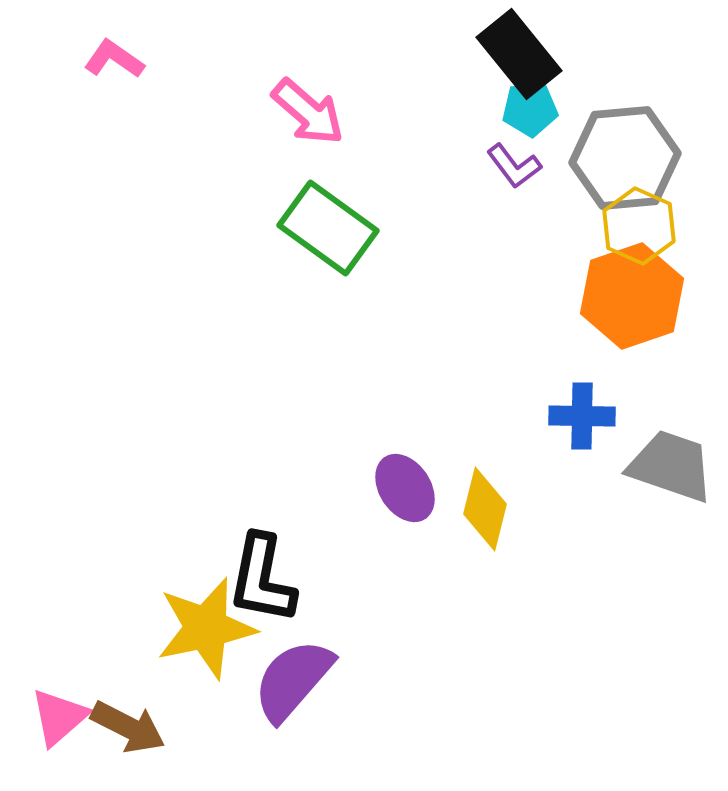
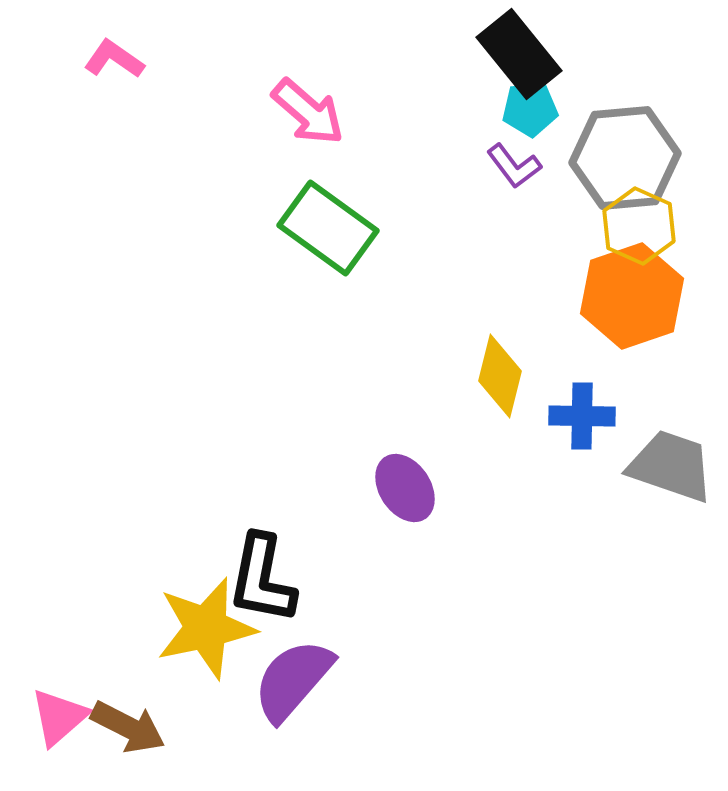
yellow diamond: moved 15 px right, 133 px up
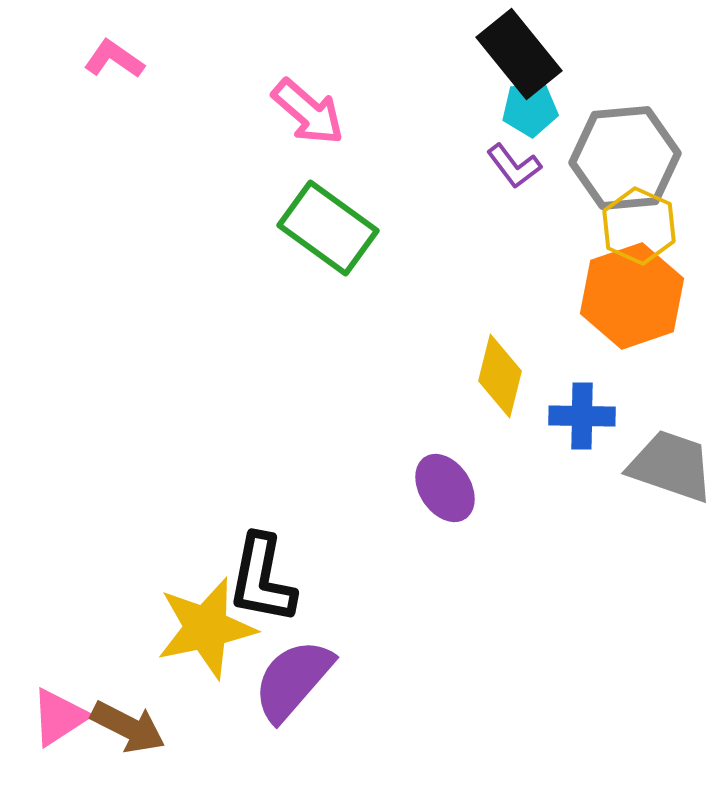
purple ellipse: moved 40 px right
pink triangle: rotated 8 degrees clockwise
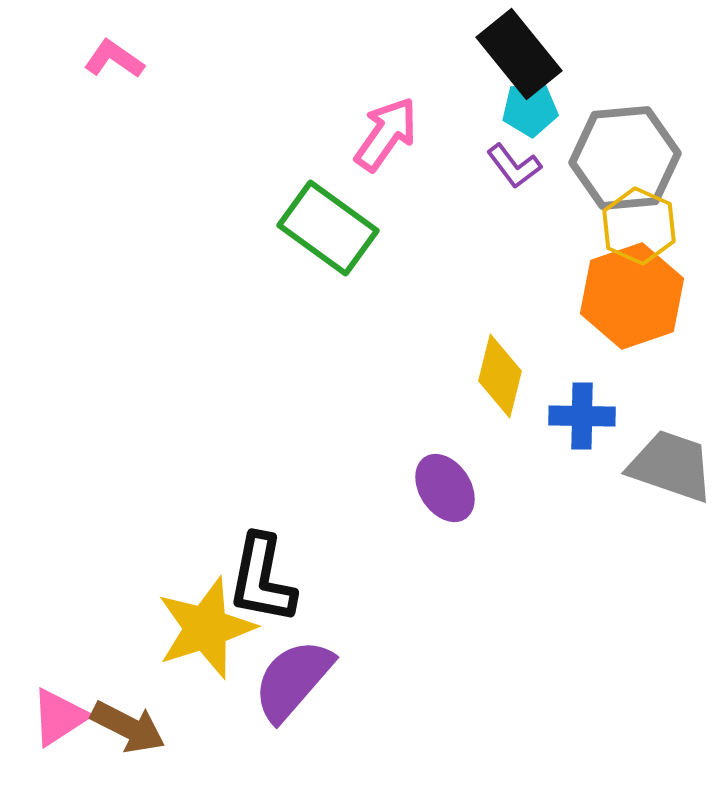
pink arrow: moved 78 px right, 22 px down; rotated 96 degrees counterclockwise
yellow star: rotated 6 degrees counterclockwise
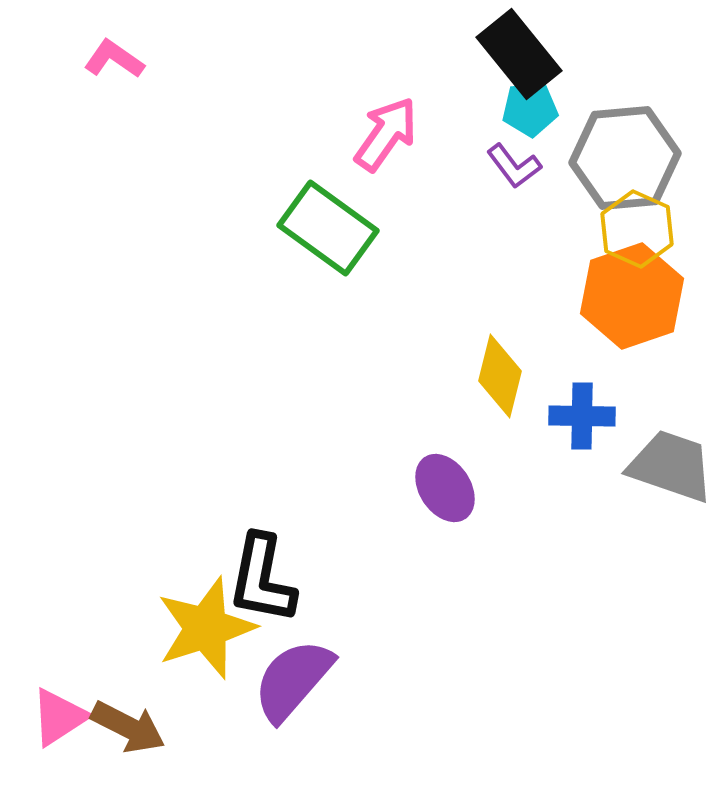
yellow hexagon: moved 2 px left, 3 px down
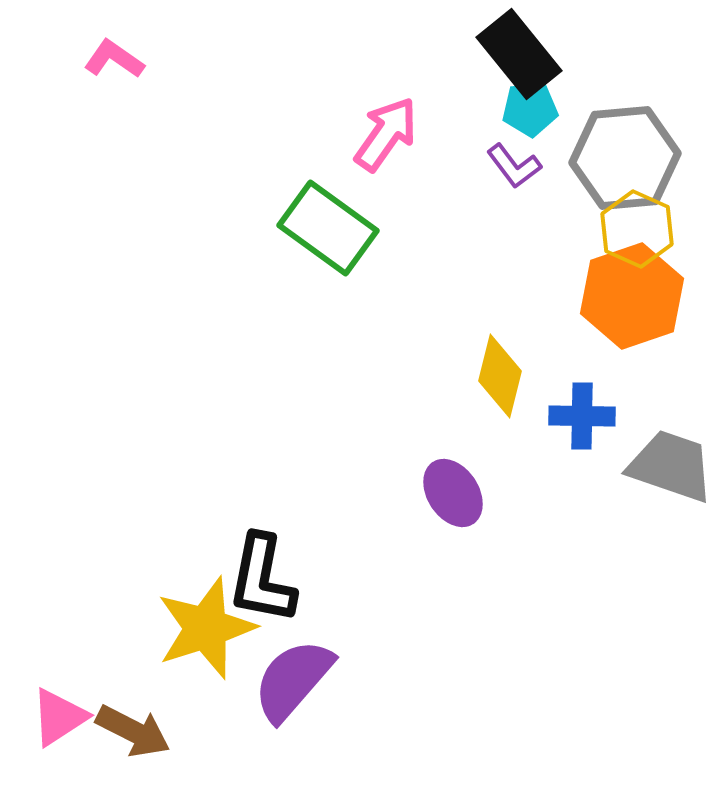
purple ellipse: moved 8 px right, 5 px down
brown arrow: moved 5 px right, 4 px down
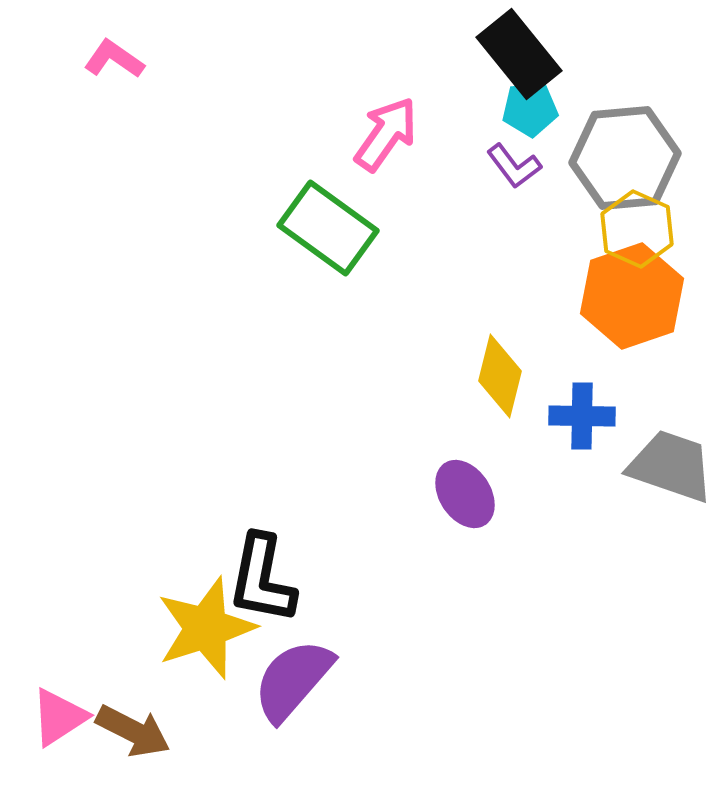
purple ellipse: moved 12 px right, 1 px down
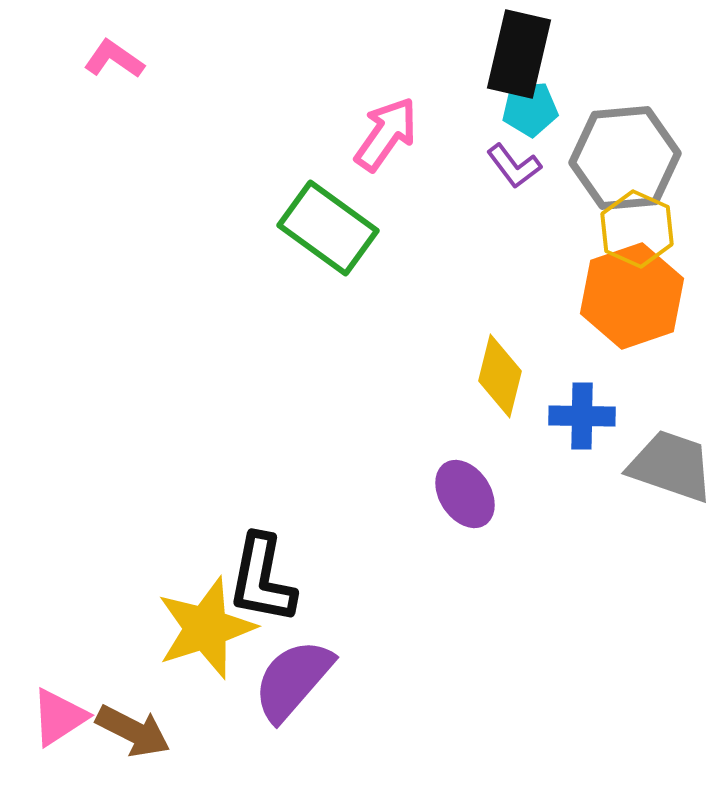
black rectangle: rotated 52 degrees clockwise
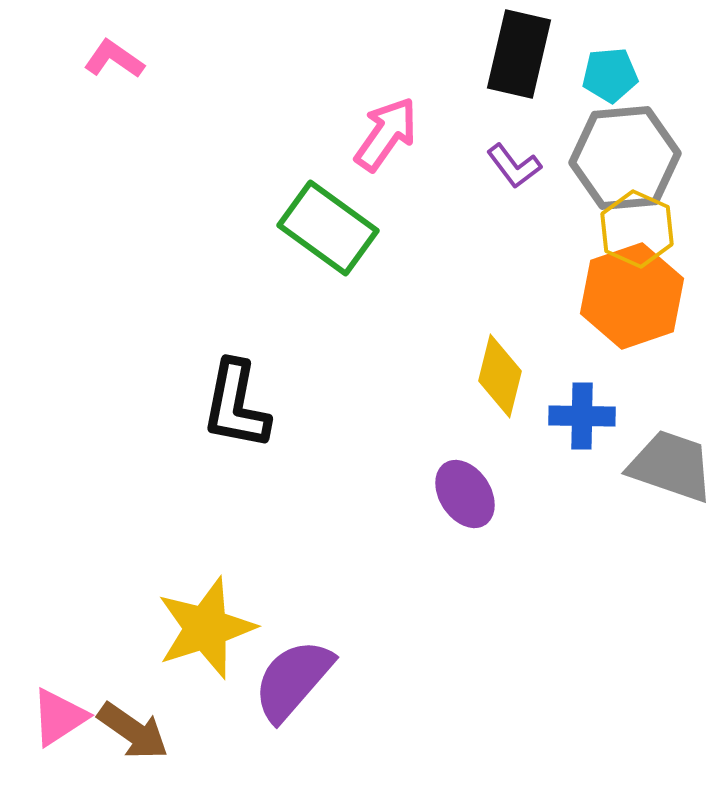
cyan pentagon: moved 80 px right, 34 px up
black L-shape: moved 26 px left, 174 px up
brown arrow: rotated 8 degrees clockwise
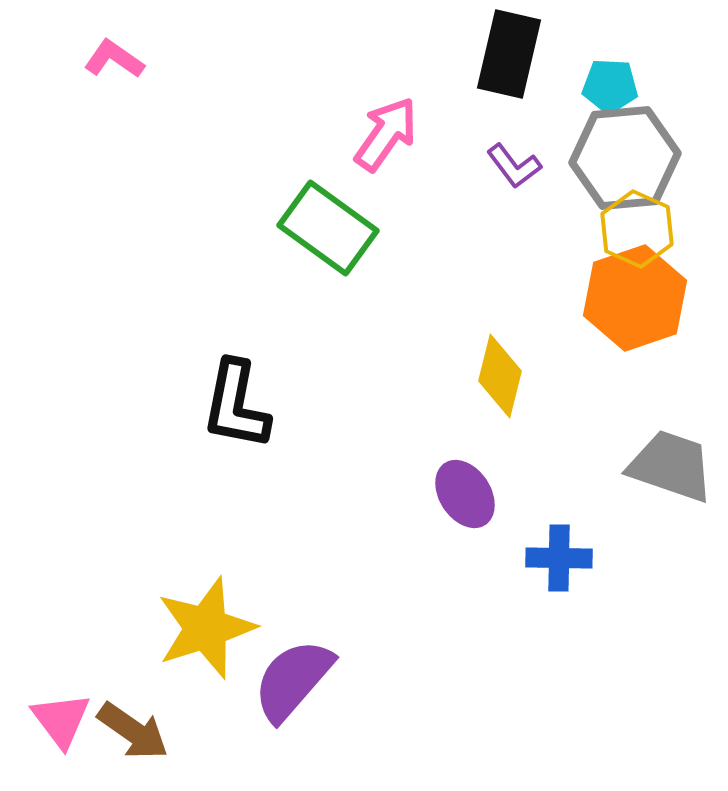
black rectangle: moved 10 px left
cyan pentagon: moved 11 px down; rotated 8 degrees clockwise
orange hexagon: moved 3 px right, 2 px down
blue cross: moved 23 px left, 142 px down
pink triangle: moved 2 px right, 3 px down; rotated 34 degrees counterclockwise
